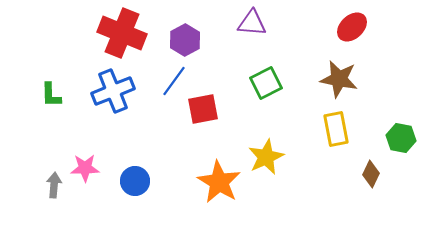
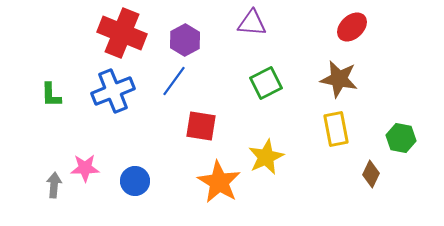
red square: moved 2 px left, 17 px down; rotated 20 degrees clockwise
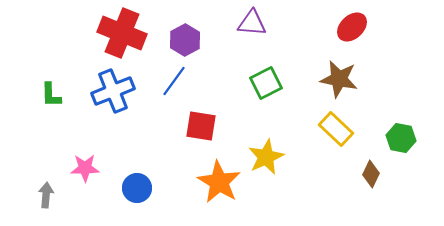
yellow rectangle: rotated 36 degrees counterclockwise
blue circle: moved 2 px right, 7 px down
gray arrow: moved 8 px left, 10 px down
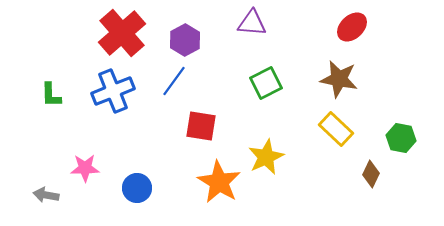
red cross: rotated 27 degrees clockwise
gray arrow: rotated 85 degrees counterclockwise
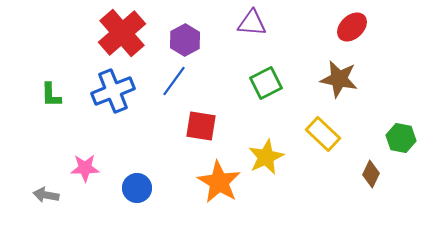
yellow rectangle: moved 13 px left, 5 px down
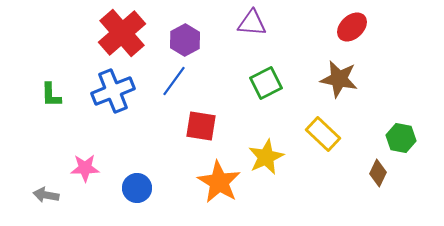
brown diamond: moved 7 px right, 1 px up
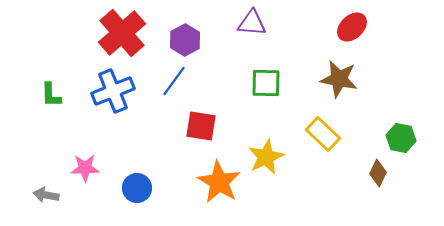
green square: rotated 28 degrees clockwise
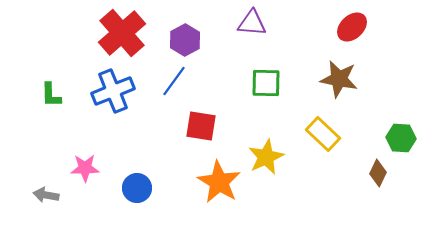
green hexagon: rotated 8 degrees counterclockwise
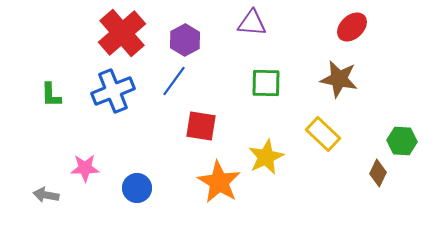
green hexagon: moved 1 px right, 3 px down
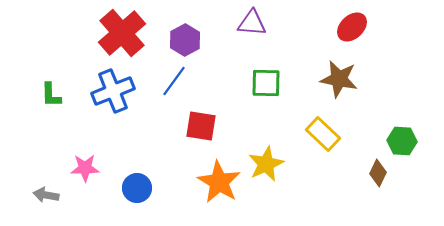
yellow star: moved 7 px down
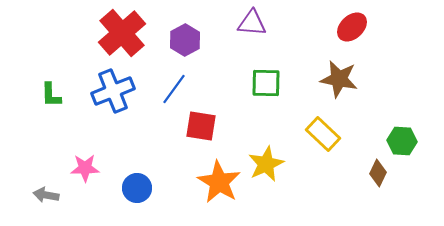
blue line: moved 8 px down
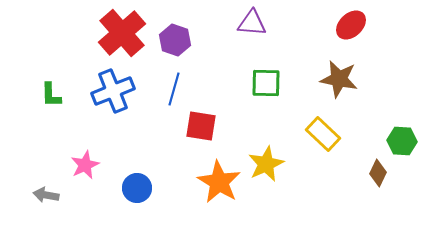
red ellipse: moved 1 px left, 2 px up
purple hexagon: moved 10 px left; rotated 12 degrees counterclockwise
blue line: rotated 20 degrees counterclockwise
pink star: moved 3 px up; rotated 24 degrees counterclockwise
